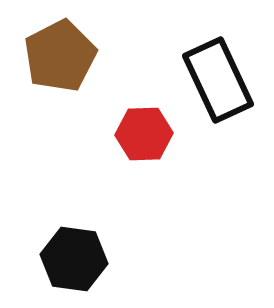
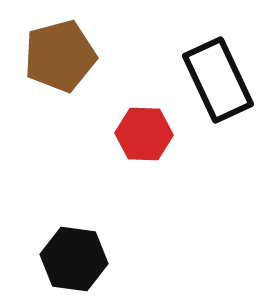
brown pentagon: rotated 12 degrees clockwise
red hexagon: rotated 4 degrees clockwise
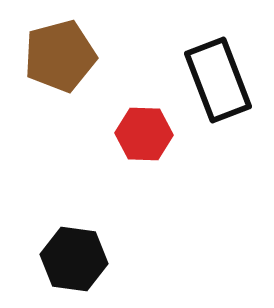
black rectangle: rotated 4 degrees clockwise
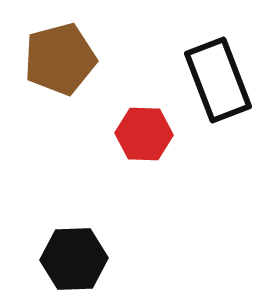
brown pentagon: moved 3 px down
black hexagon: rotated 10 degrees counterclockwise
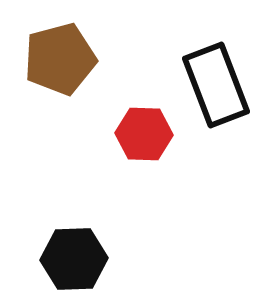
black rectangle: moved 2 px left, 5 px down
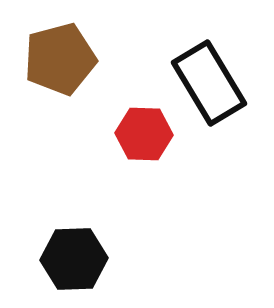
black rectangle: moved 7 px left, 2 px up; rotated 10 degrees counterclockwise
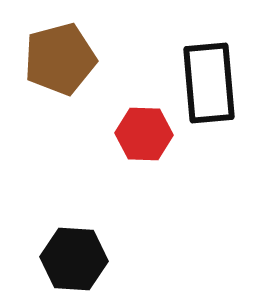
black rectangle: rotated 26 degrees clockwise
black hexagon: rotated 6 degrees clockwise
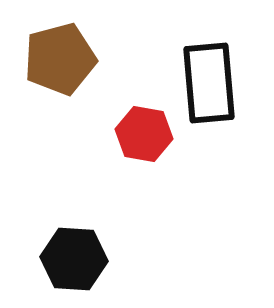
red hexagon: rotated 8 degrees clockwise
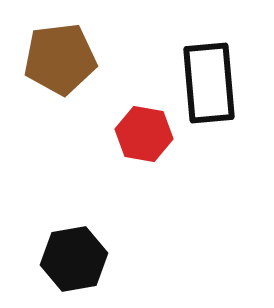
brown pentagon: rotated 8 degrees clockwise
black hexagon: rotated 14 degrees counterclockwise
